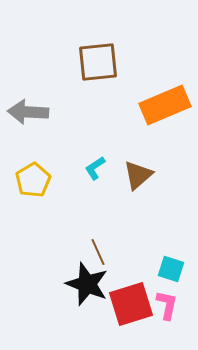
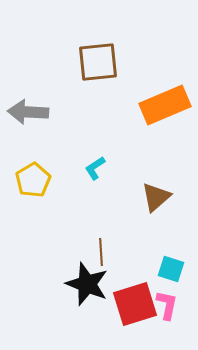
brown triangle: moved 18 px right, 22 px down
brown line: moved 3 px right; rotated 20 degrees clockwise
red square: moved 4 px right
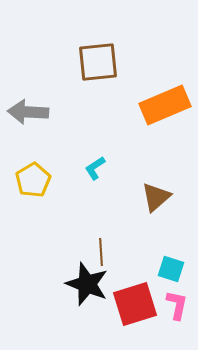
pink L-shape: moved 10 px right
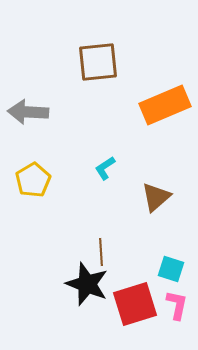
cyan L-shape: moved 10 px right
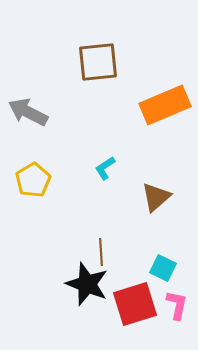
gray arrow: rotated 24 degrees clockwise
cyan square: moved 8 px left, 1 px up; rotated 8 degrees clockwise
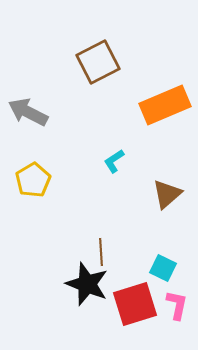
brown square: rotated 21 degrees counterclockwise
cyan L-shape: moved 9 px right, 7 px up
brown triangle: moved 11 px right, 3 px up
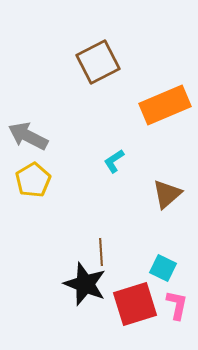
gray arrow: moved 24 px down
black star: moved 2 px left
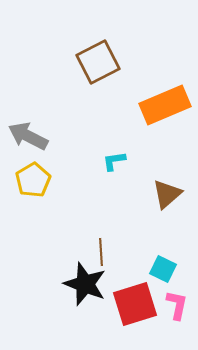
cyan L-shape: rotated 25 degrees clockwise
cyan square: moved 1 px down
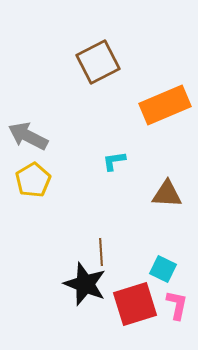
brown triangle: rotated 44 degrees clockwise
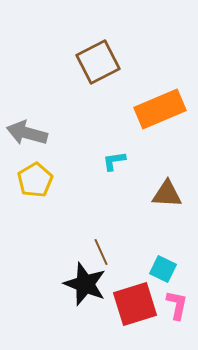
orange rectangle: moved 5 px left, 4 px down
gray arrow: moved 1 px left, 3 px up; rotated 12 degrees counterclockwise
yellow pentagon: moved 2 px right
brown line: rotated 20 degrees counterclockwise
